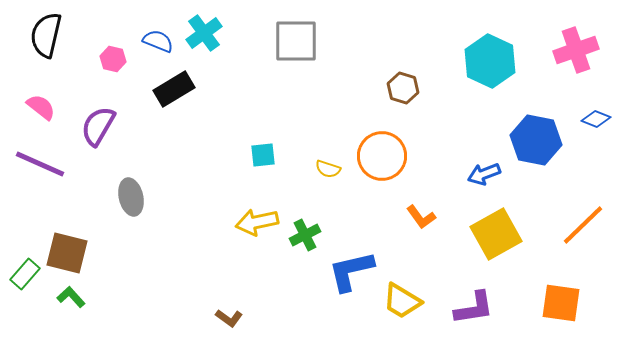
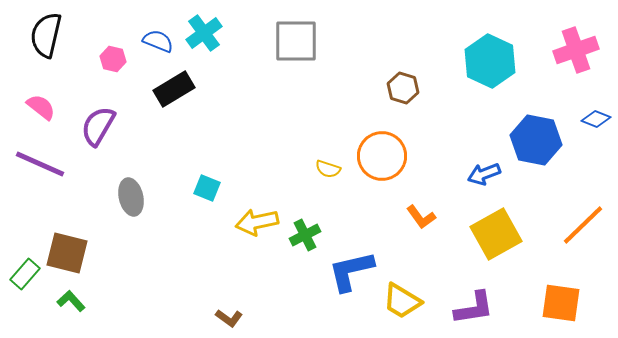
cyan square: moved 56 px left, 33 px down; rotated 28 degrees clockwise
green L-shape: moved 4 px down
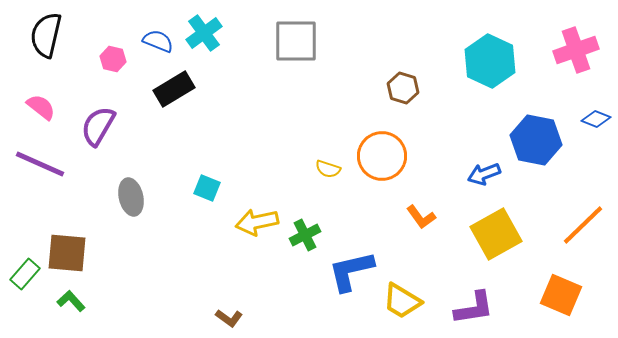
brown square: rotated 9 degrees counterclockwise
orange square: moved 8 px up; rotated 15 degrees clockwise
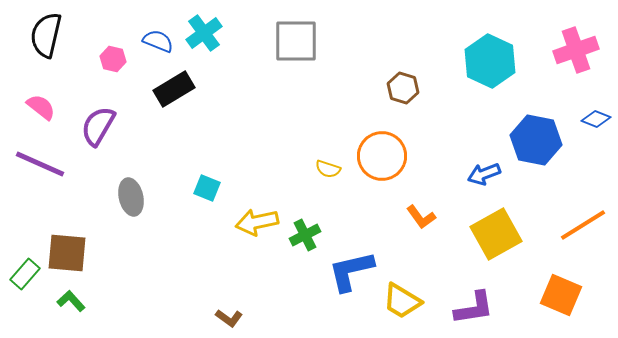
orange line: rotated 12 degrees clockwise
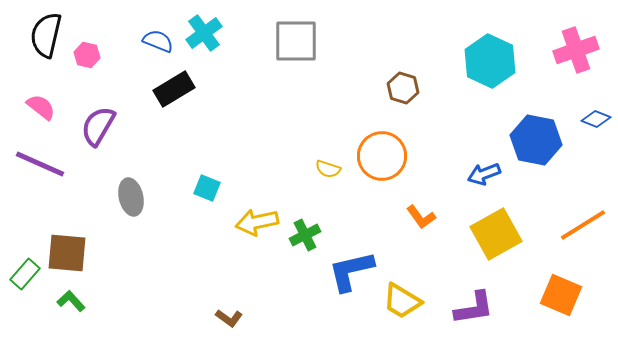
pink hexagon: moved 26 px left, 4 px up
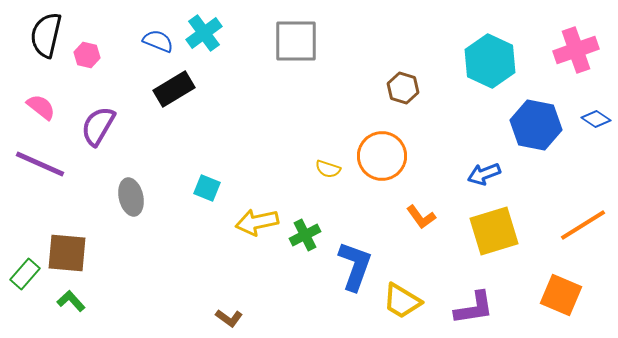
blue diamond: rotated 12 degrees clockwise
blue hexagon: moved 15 px up
yellow square: moved 2 px left, 3 px up; rotated 12 degrees clockwise
blue L-shape: moved 4 px right, 5 px up; rotated 123 degrees clockwise
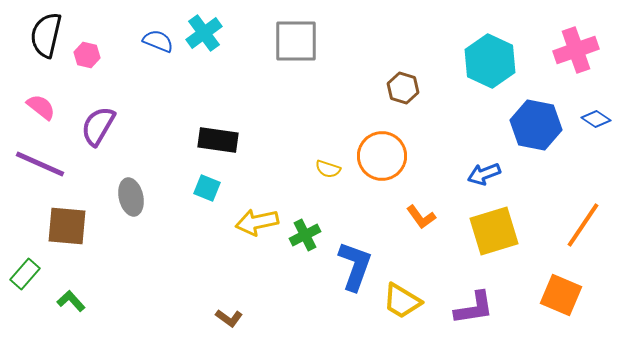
black rectangle: moved 44 px right, 51 px down; rotated 39 degrees clockwise
orange line: rotated 24 degrees counterclockwise
brown square: moved 27 px up
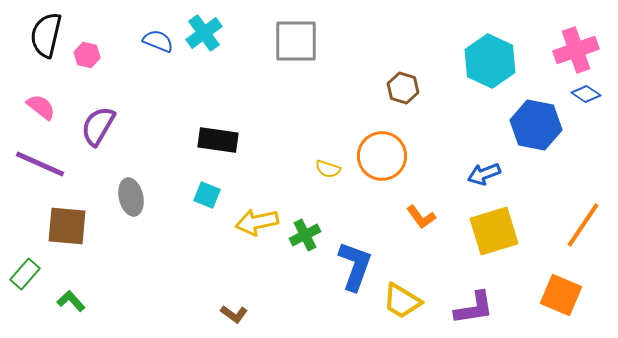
blue diamond: moved 10 px left, 25 px up
cyan square: moved 7 px down
brown L-shape: moved 5 px right, 4 px up
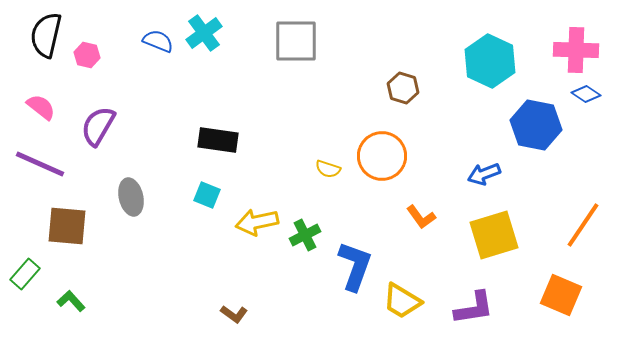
pink cross: rotated 21 degrees clockwise
yellow square: moved 4 px down
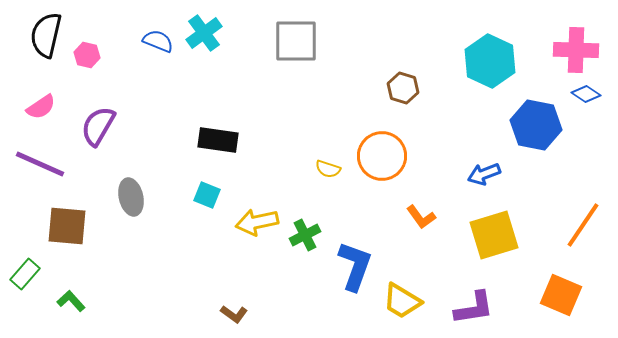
pink semicircle: rotated 108 degrees clockwise
